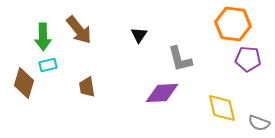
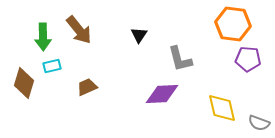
cyan rectangle: moved 4 px right, 1 px down
brown trapezoid: rotated 75 degrees clockwise
purple diamond: moved 1 px down
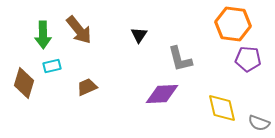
green arrow: moved 2 px up
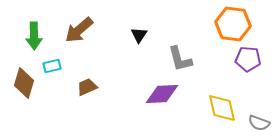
brown arrow: rotated 88 degrees clockwise
green arrow: moved 9 px left, 1 px down
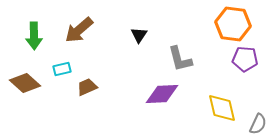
purple pentagon: moved 3 px left
cyan rectangle: moved 10 px right, 3 px down
brown diamond: moved 1 px right; rotated 64 degrees counterclockwise
gray semicircle: moved 1 px left, 1 px down; rotated 85 degrees counterclockwise
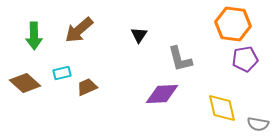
purple pentagon: rotated 15 degrees counterclockwise
cyan rectangle: moved 4 px down
gray semicircle: rotated 75 degrees clockwise
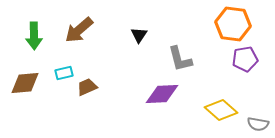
cyan rectangle: moved 2 px right
brown diamond: rotated 48 degrees counterclockwise
yellow diamond: moved 1 px left, 2 px down; rotated 36 degrees counterclockwise
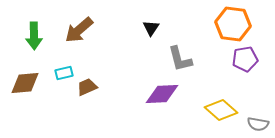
black triangle: moved 12 px right, 7 px up
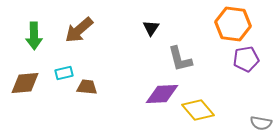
purple pentagon: moved 1 px right
brown trapezoid: rotated 30 degrees clockwise
yellow diamond: moved 23 px left; rotated 8 degrees clockwise
gray semicircle: moved 3 px right, 1 px up
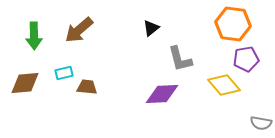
black triangle: rotated 18 degrees clockwise
yellow diamond: moved 26 px right, 25 px up
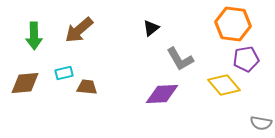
gray L-shape: rotated 16 degrees counterclockwise
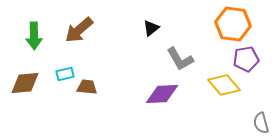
cyan rectangle: moved 1 px right, 1 px down
gray semicircle: rotated 65 degrees clockwise
